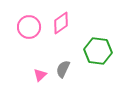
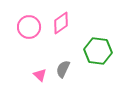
pink triangle: rotated 32 degrees counterclockwise
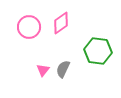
pink triangle: moved 3 px right, 5 px up; rotated 24 degrees clockwise
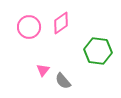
gray semicircle: moved 12 px down; rotated 66 degrees counterclockwise
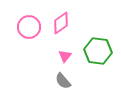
pink triangle: moved 22 px right, 14 px up
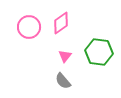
green hexagon: moved 1 px right, 1 px down
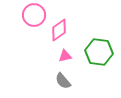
pink diamond: moved 2 px left, 7 px down
pink circle: moved 5 px right, 12 px up
pink triangle: rotated 40 degrees clockwise
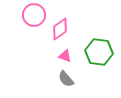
pink diamond: moved 1 px right, 1 px up
pink triangle: rotated 32 degrees clockwise
gray semicircle: moved 3 px right, 2 px up
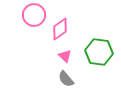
pink triangle: rotated 24 degrees clockwise
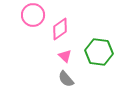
pink circle: moved 1 px left
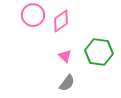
pink diamond: moved 1 px right, 8 px up
gray semicircle: moved 1 px right, 4 px down; rotated 102 degrees counterclockwise
